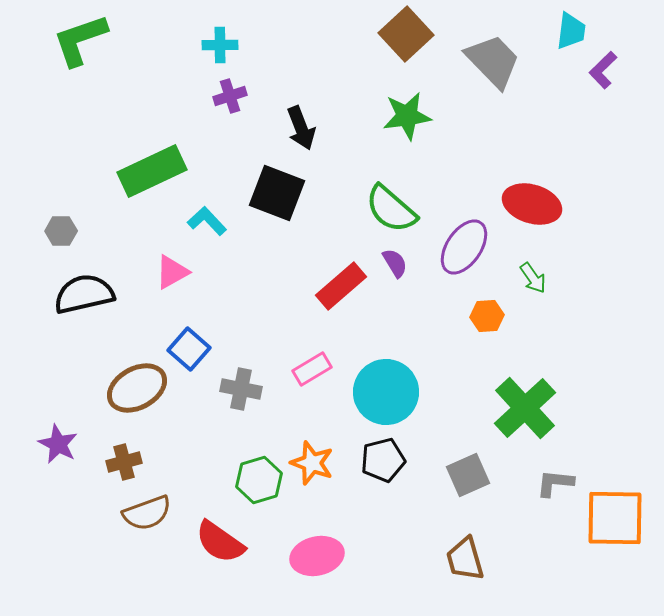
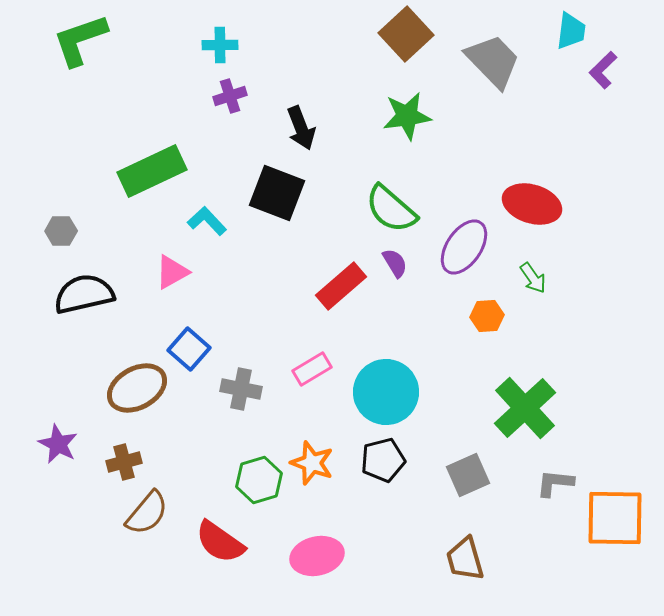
brown semicircle: rotated 30 degrees counterclockwise
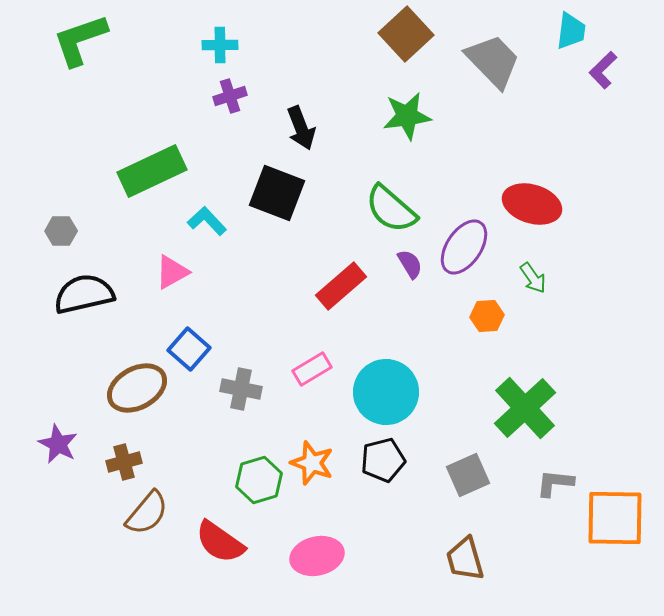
purple semicircle: moved 15 px right, 1 px down
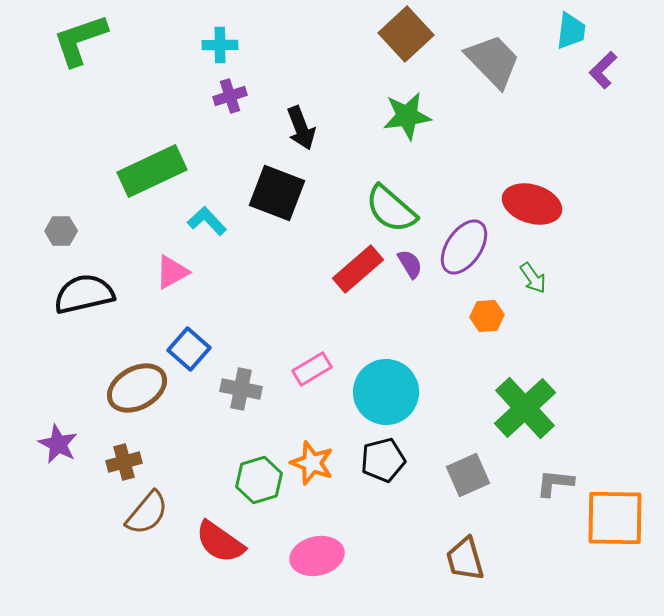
red rectangle: moved 17 px right, 17 px up
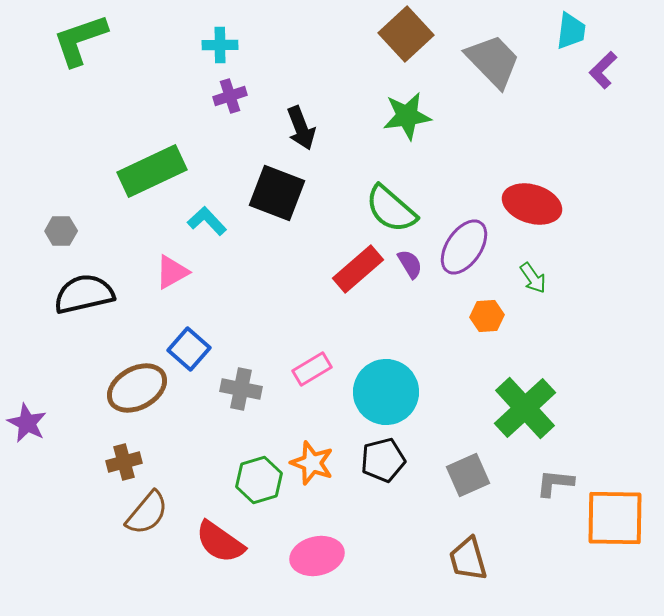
purple star: moved 31 px left, 21 px up
brown trapezoid: moved 3 px right
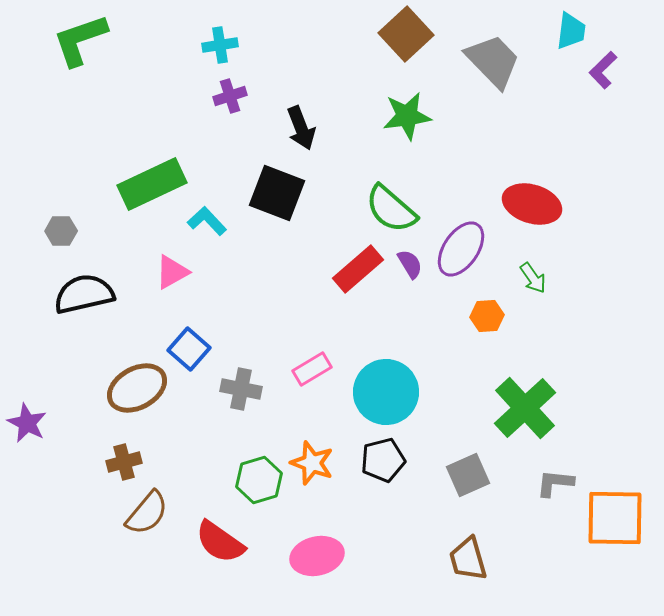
cyan cross: rotated 8 degrees counterclockwise
green rectangle: moved 13 px down
purple ellipse: moved 3 px left, 2 px down
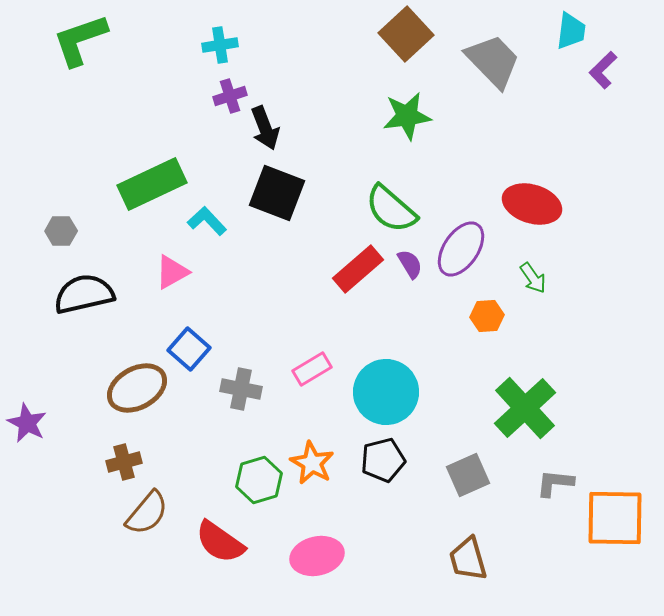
black arrow: moved 36 px left
orange star: rotated 9 degrees clockwise
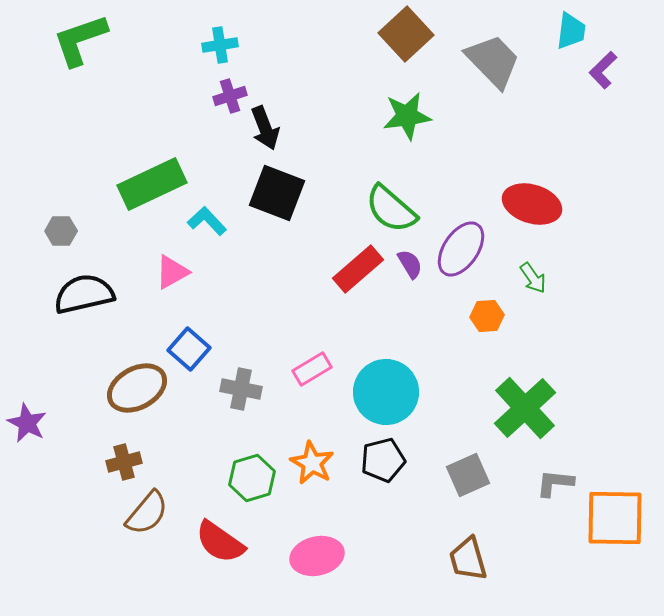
green hexagon: moved 7 px left, 2 px up
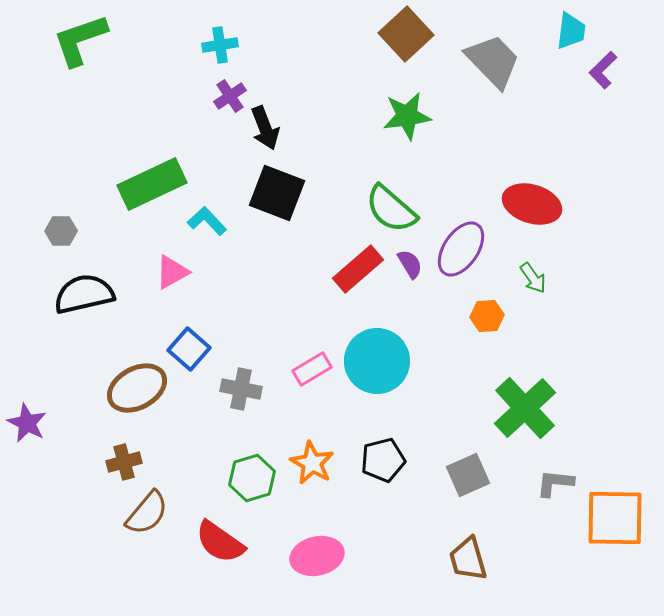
purple cross: rotated 16 degrees counterclockwise
cyan circle: moved 9 px left, 31 px up
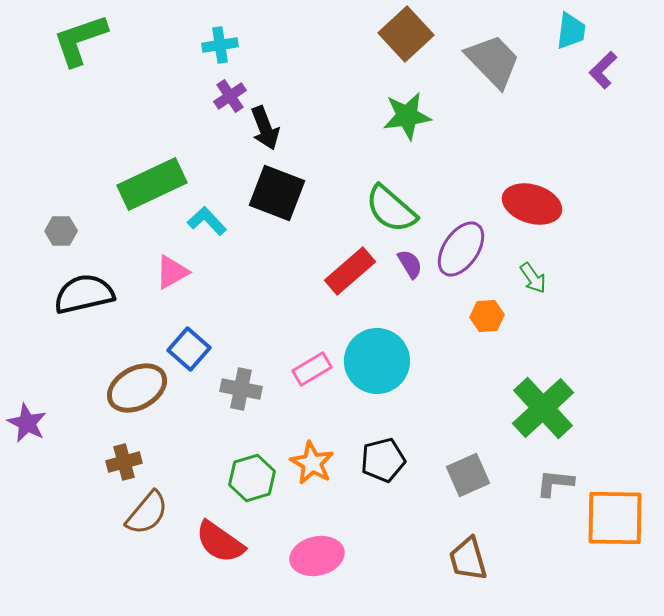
red rectangle: moved 8 px left, 2 px down
green cross: moved 18 px right
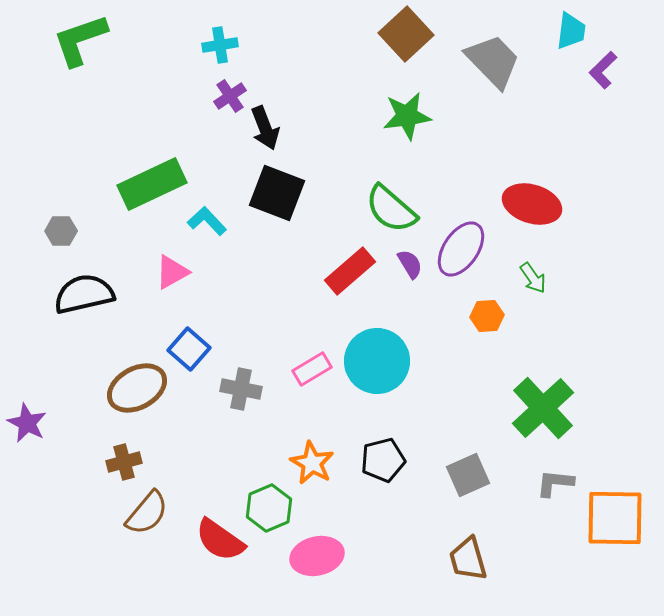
green hexagon: moved 17 px right, 30 px down; rotated 6 degrees counterclockwise
red semicircle: moved 2 px up
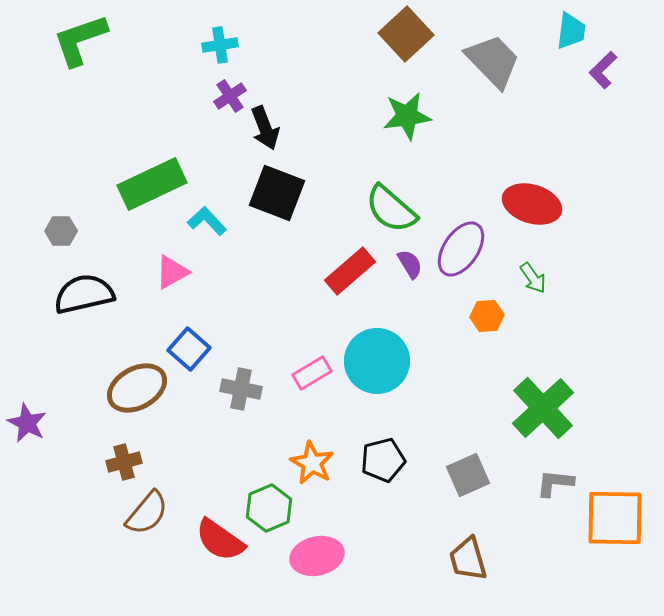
pink rectangle: moved 4 px down
